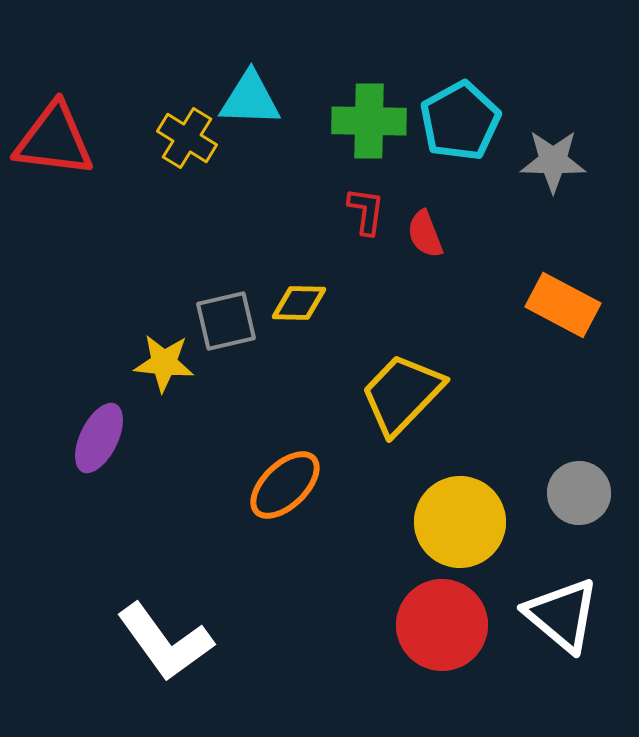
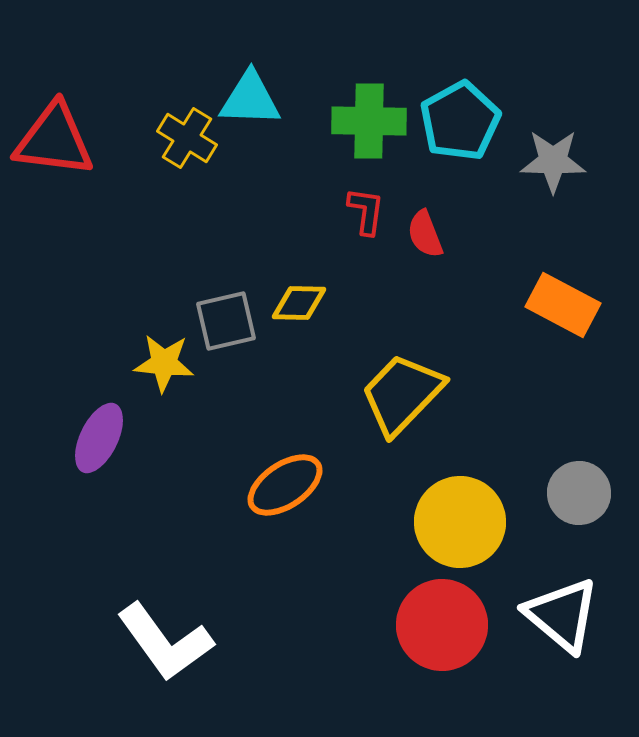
orange ellipse: rotated 10 degrees clockwise
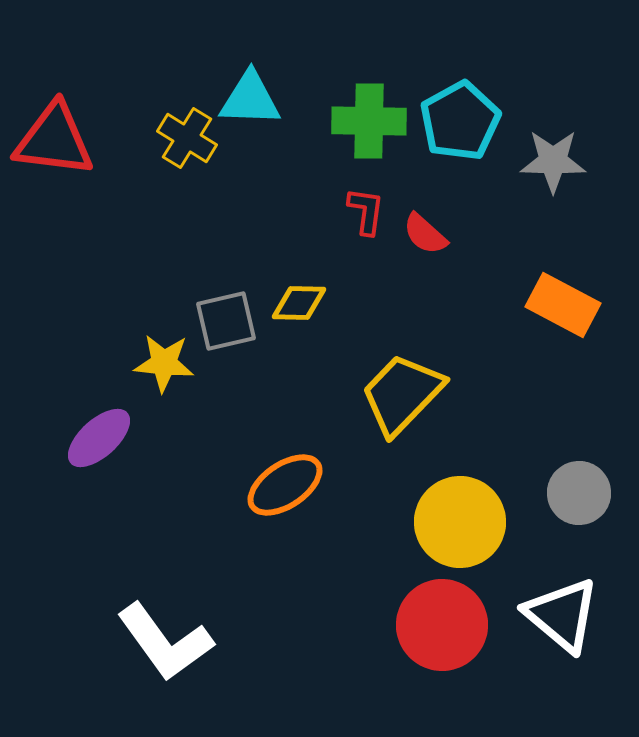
red semicircle: rotated 27 degrees counterclockwise
purple ellipse: rotated 22 degrees clockwise
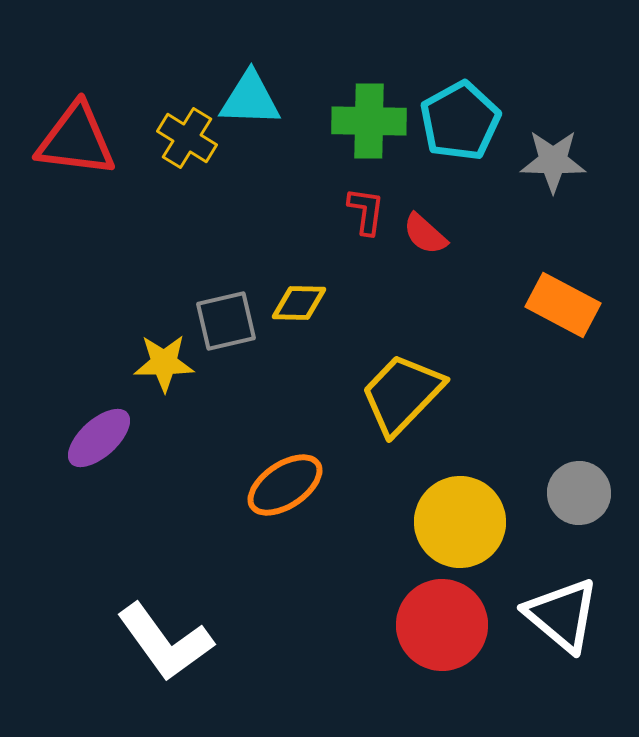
red triangle: moved 22 px right
yellow star: rotated 6 degrees counterclockwise
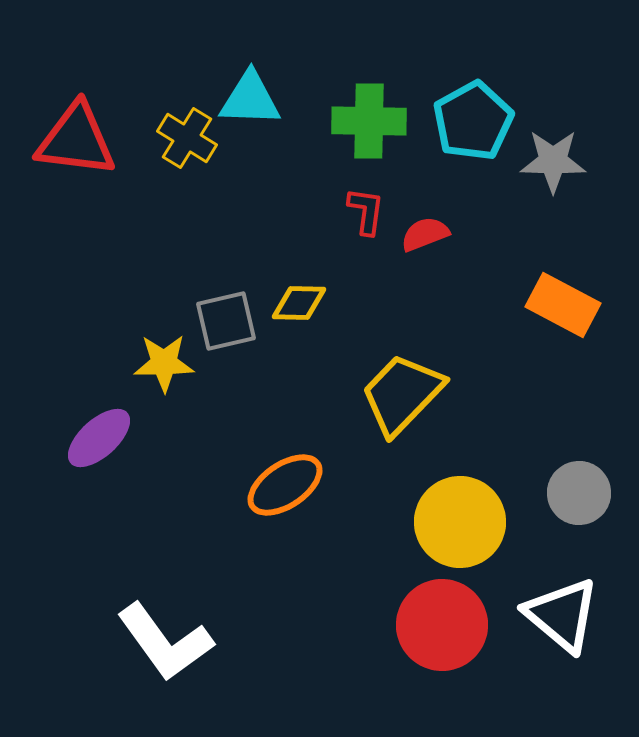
cyan pentagon: moved 13 px right
red semicircle: rotated 117 degrees clockwise
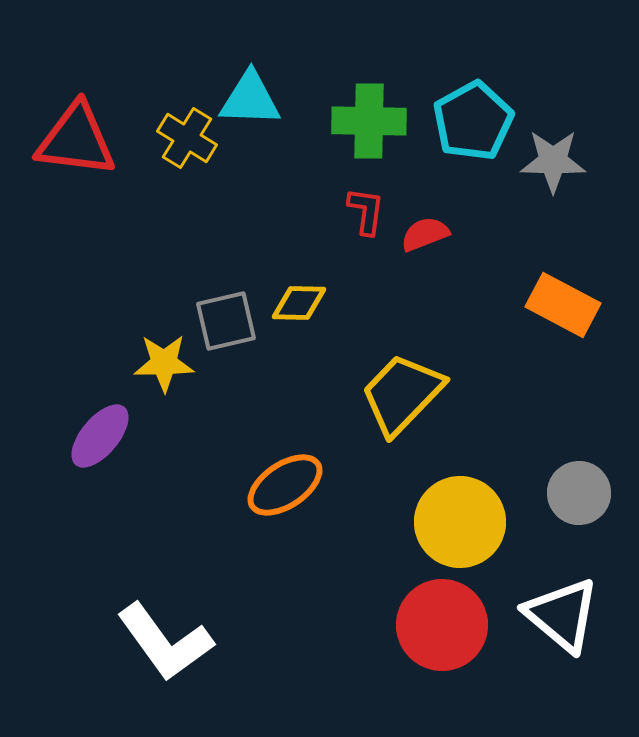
purple ellipse: moved 1 px right, 2 px up; rotated 8 degrees counterclockwise
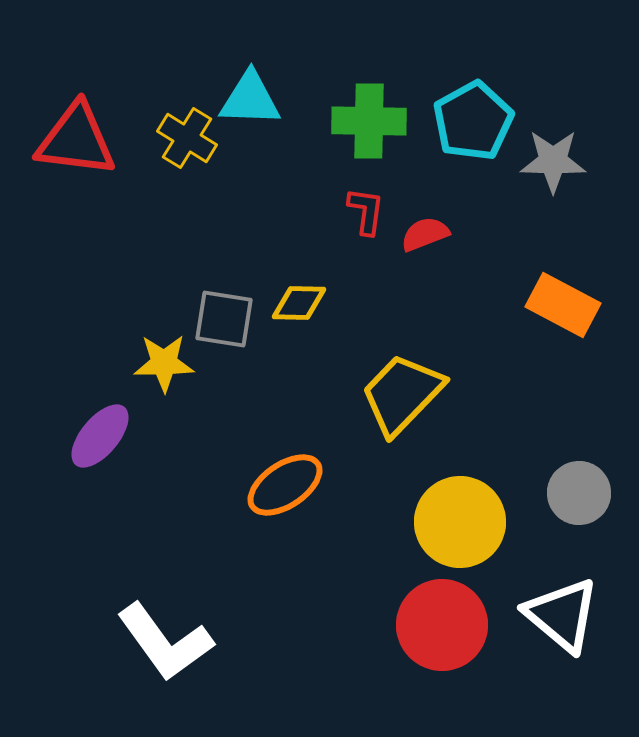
gray square: moved 2 px left, 2 px up; rotated 22 degrees clockwise
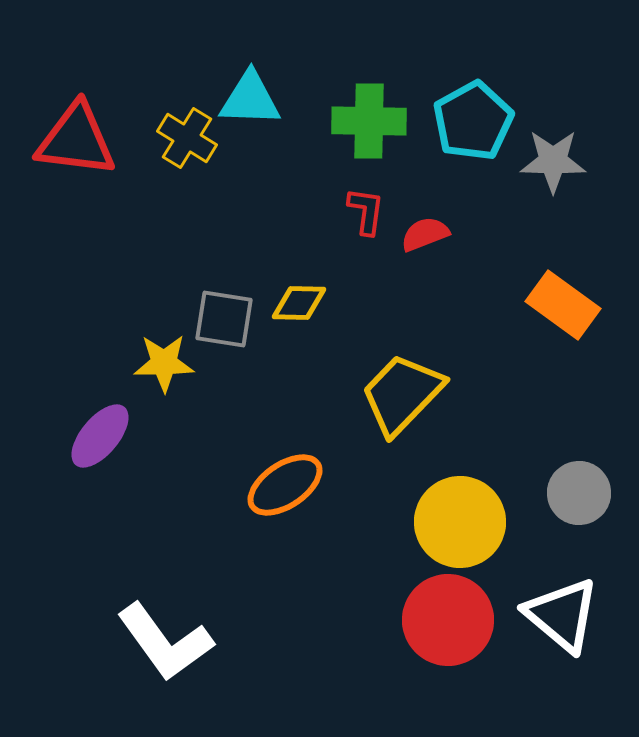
orange rectangle: rotated 8 degrees clockwise
red circle: moved 6 px right, 5 px up
